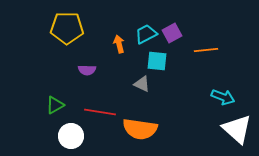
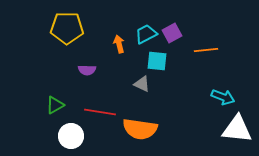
white triangle: rotated 36 degrees counterclockwise
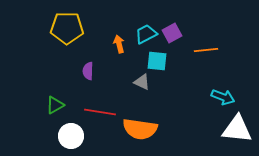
purple semicircle: moved 1 px right, 1 px down; rotated 90 degrees clockwise
gray triangle: moved 2 px up
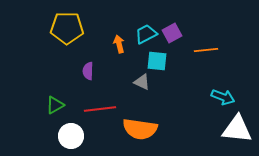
red line: moved 3 px up; rotated 16 degrees counterclockwise
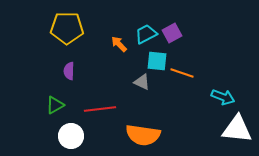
orange arrow: rotated 30 degrees counterclockwise
orange line: moved 24 px left, 23 px down; rotated 25 degrees clockwise
purple semicircle: moved 19 px left
orange semicircle: moved 3 px right, 6 px down
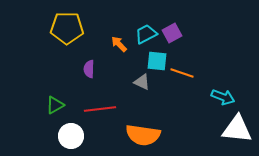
purple semicircle: moved 20 px right, 2 px up
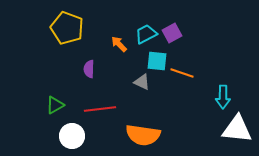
yellow pentagon: rotated 20 degrees clockwise
cyan arrow: rotated 70 degrees clockwise
white circle: moved 1 px right
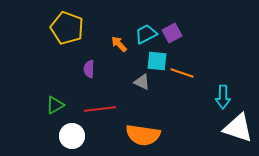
white triangle: moved 1 px right, 1 px up; rotated 12 degrees clockwise
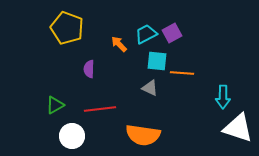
orange line: rotated 15 degrees counterclockwise
gray triangle: moved 8 px right, 6 px down
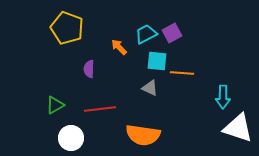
orange arrow: moved 3 px down
white circle: moved 1 px left, 2 px down
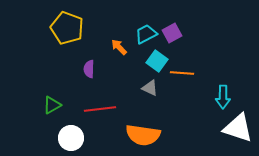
cyan square: rotated 30 degrees clockwise
green triangle: moved 3 px left
